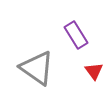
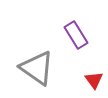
red triangle: moved 9 px down
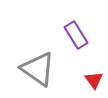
gray triangle: moved 1 px right, 1 px down
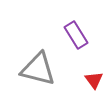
gray triangle: rotated 21 degrees counterclockwise
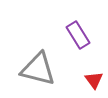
purple rectangle: moved 2 px right
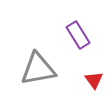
gray triangle: rotated 24 degrees counterclockwise
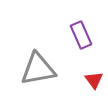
purple rectangle: moved 3 px right; rotated 8 degrees clockwise
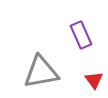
gray triangle: moved 3 px right, 3 px down
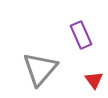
gray triangle: moved 1 px left, 3 px up; rotated 39 degrees counterclockwise
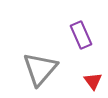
red triangle: moved 1 px left, 1 px down
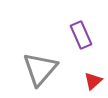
red triangle: rotated 24 degrees clockwise
